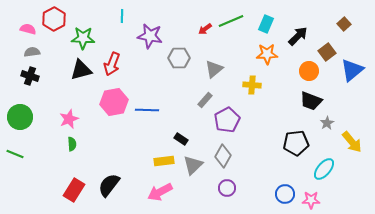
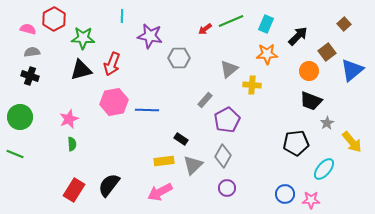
gray triangle at (214, 69): moved 15 px right
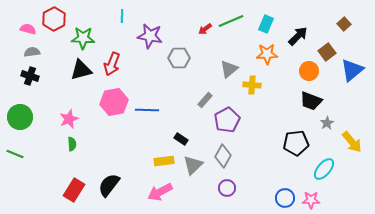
blue circle at (285, 194): moved 4 px down
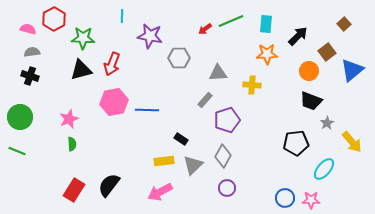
cyan rectangle at (266, 24): rotated 18 degrees counterclockwise
gray triangle at (229, 69): moved 11 px left, 4 px down; rotated 36 degrees clockwise
purple pentagon at (227, 120): rotated 10 degrees clockwise
green line at (15, 154): moved 2 px right, 3 px up
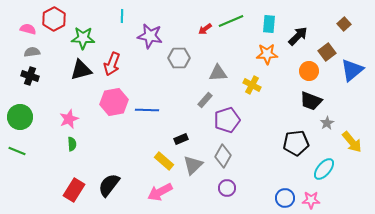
cyan rectangle at (266, 24): moved 3 px right
yellow cross at (252, 85): rotated 24 degrees clockwise
black rectangle at (181, 139): rotated 56 degrees counterclockwise
yellow rectangle at (164, 161): rotated 48 degrees clockwise
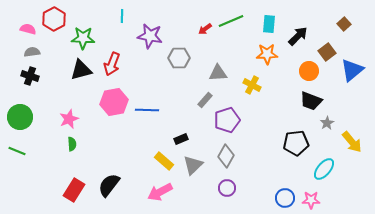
gray diamond at (223, 156): moved 3 px right
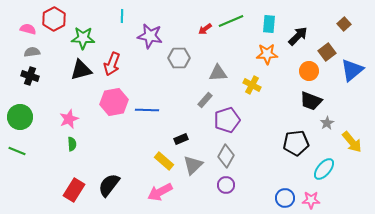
purple circle at (227, 188): moved 1 px left, 3 px up
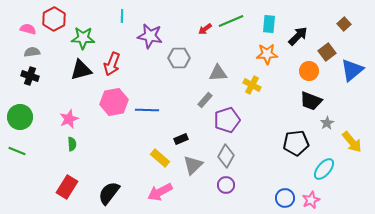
yellow rectangle at (164, 161): moved 4 px left, 3 px up
black semicircle at (109, 185): moved 8 px down
red rectangle at (74, 190): moved 7 px left, 3 px up
pink star at (311, 200): rotated 24 degrees counterclockwise
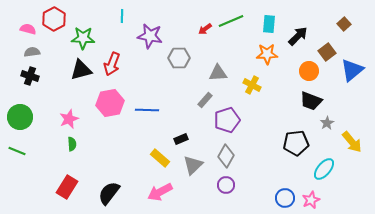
pink hexagon at (114, 102): moved 4 px left, 1 px down
